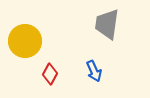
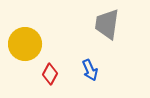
yellow circle: moved 3 px down
blue arrow: moved 4 px left, 1 px up
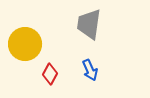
gray trapezoid: moved 18 px left
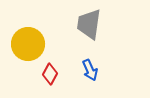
yellow circle: moved 3 px right
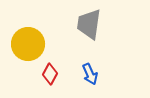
blue arrow: moved 4 px down
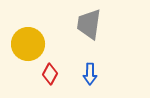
blue arrow: rotated 25 degrees clockwise
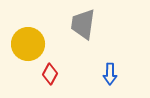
gray trapezoid: moved 6 px left
blue arrow: moved 20 px right
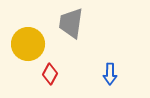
gray trapezoid: moved 12 px left, 1 px up
